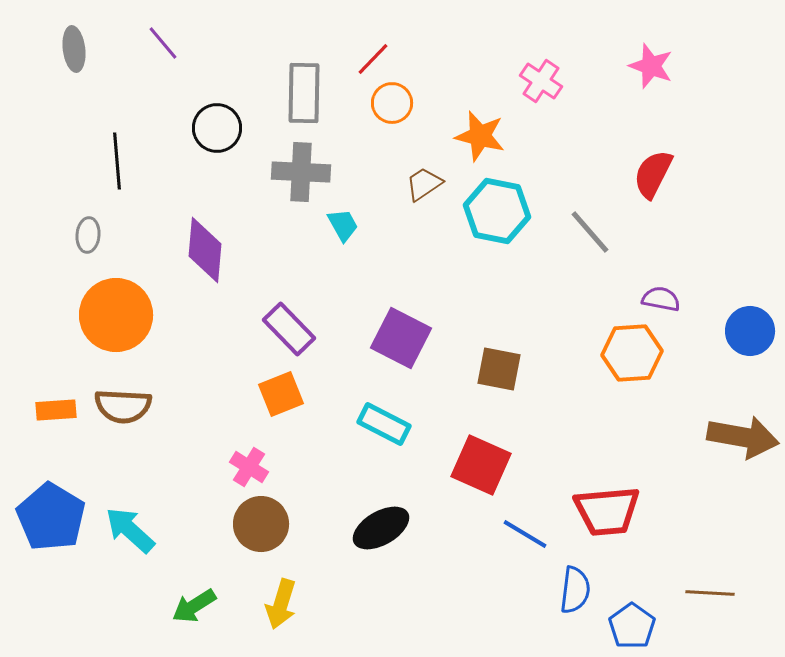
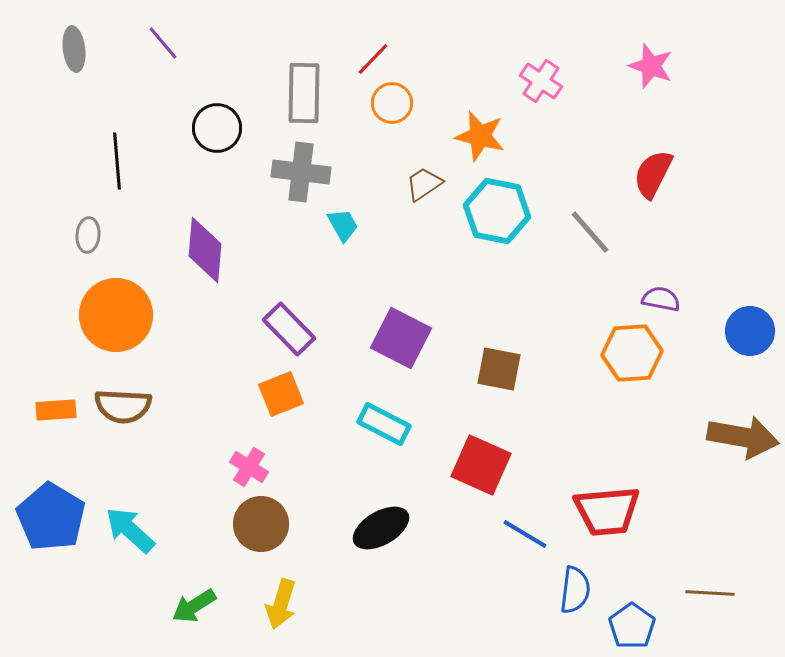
gray cross at (301, 172): rotated 4 degrees clockwise
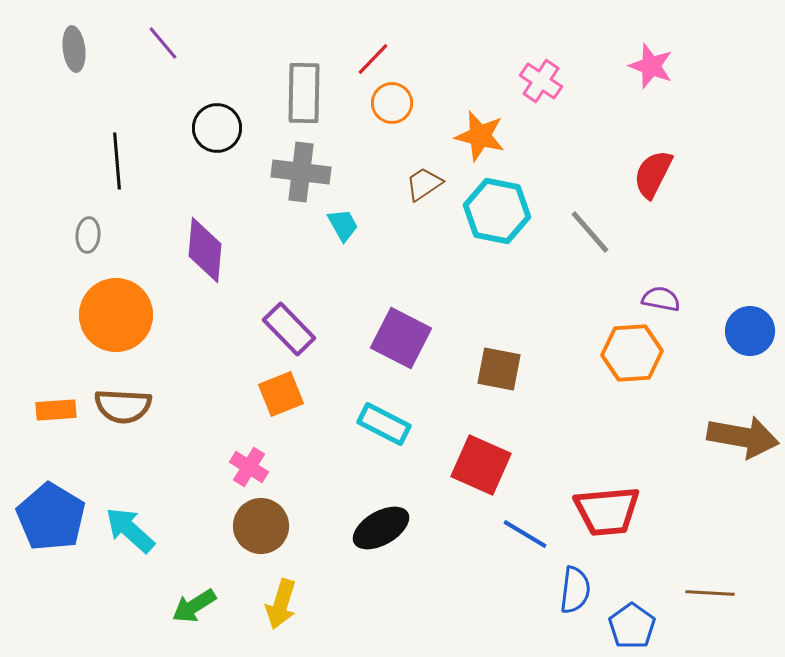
brown circle at (261, 524): moved 2 px down
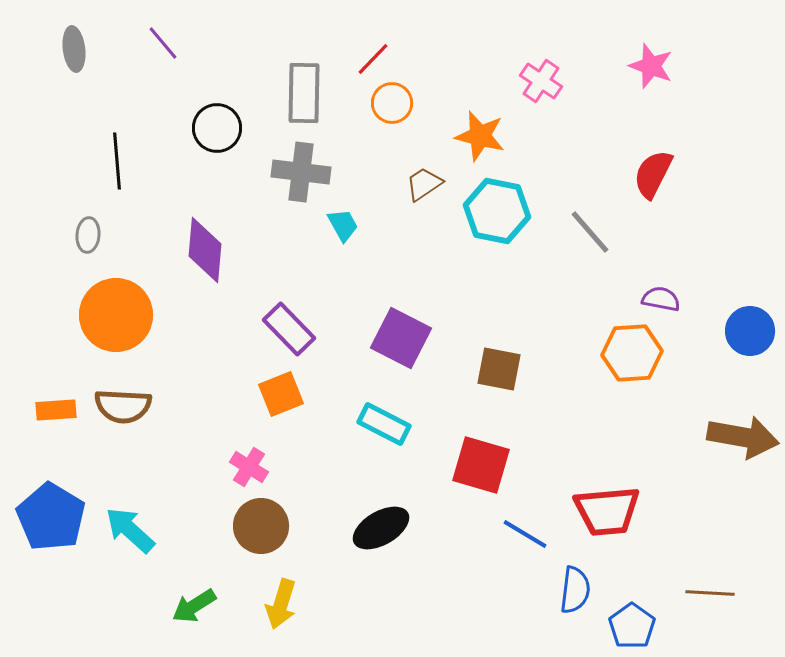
red square at (481, 465): rotated 8 degrees counterclockwise
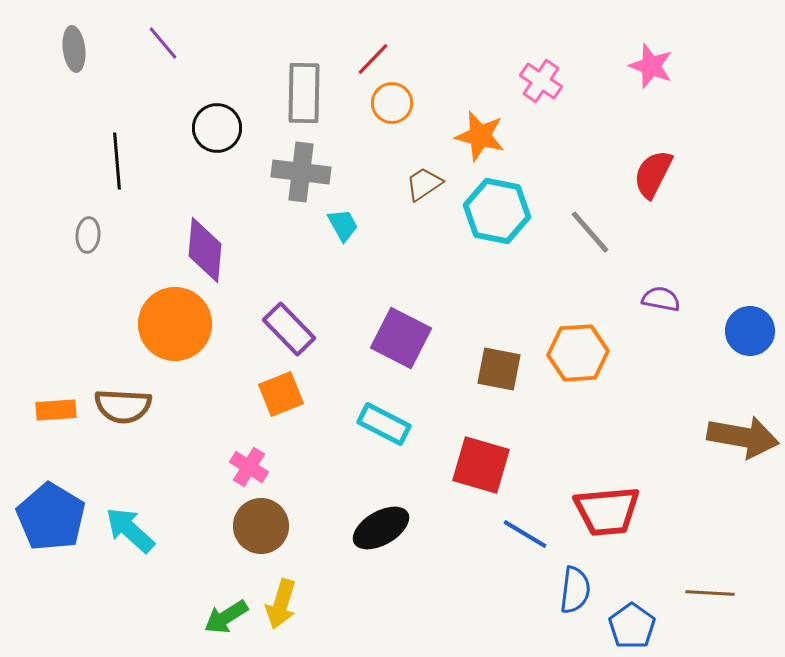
orange circle at (116, 315): moved 59 px right, 9 px down
orange hexagon at (632, 353): moved 54 px left
green arrow at (194, 606): moved 32 px right, 11 px down
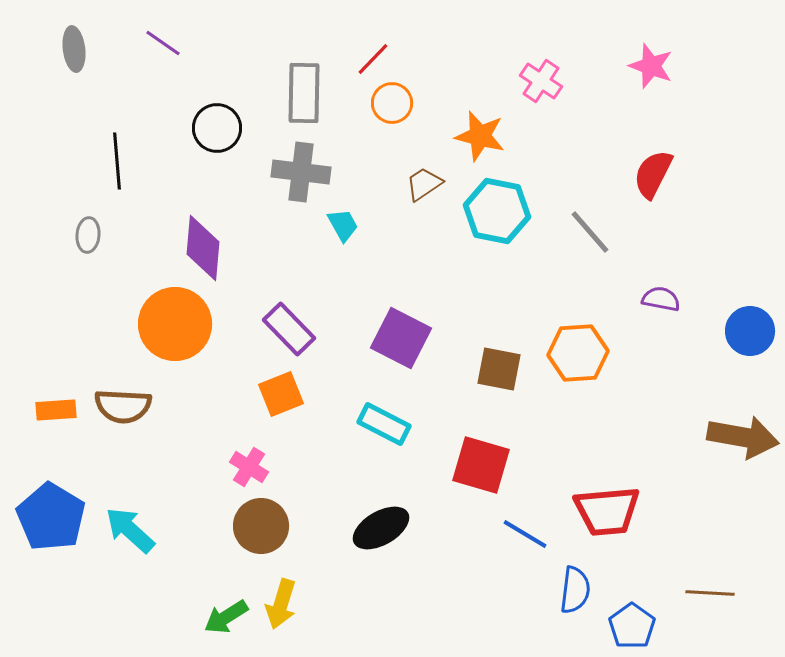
purple line at (163, 43): rotated 15 degrees counterclockwise
purple diamond at (205, 250): moved 2 px left, 2 px up
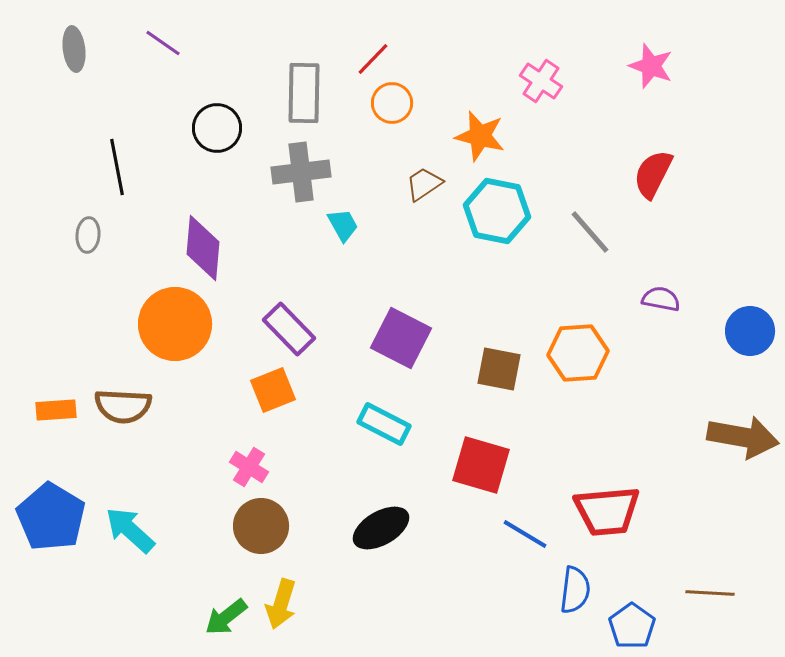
black line at (117, 161): moved 6 px down; rotated 6 degrees counterclockwise
gray cross at (301, 172): rotated 14 degrees counterclockwise
orange square at (281, 394): moved 8 px left, 4 px up
green arrow at (226, 617): rotated 6 degrees counterclockwise
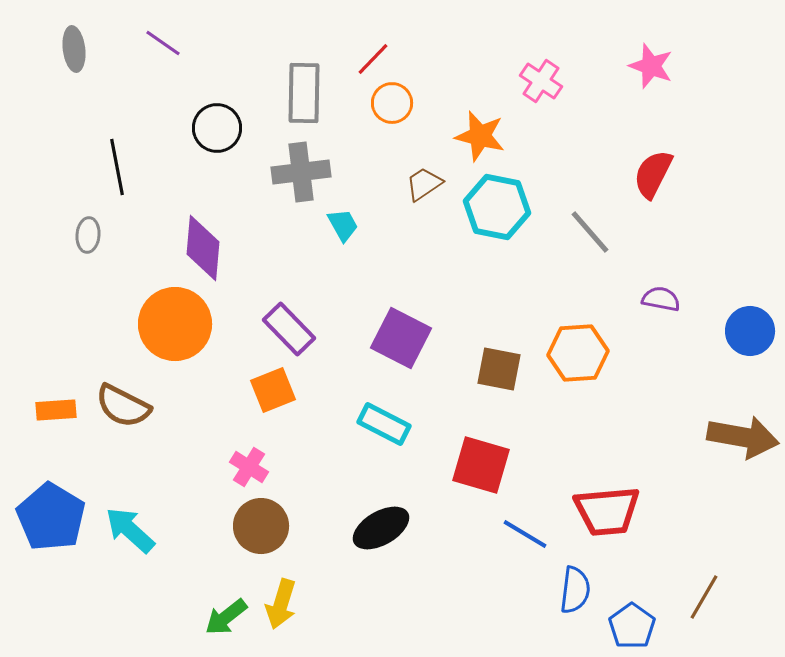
cyan hexagon at (497, 211): moved 4 px up
brown semicircle at (123, 406): rotated 24 degrees clockwise
brown line at (710, 593): moved 6 px left, 4 px down; rotated 63 degrees counterclockwise
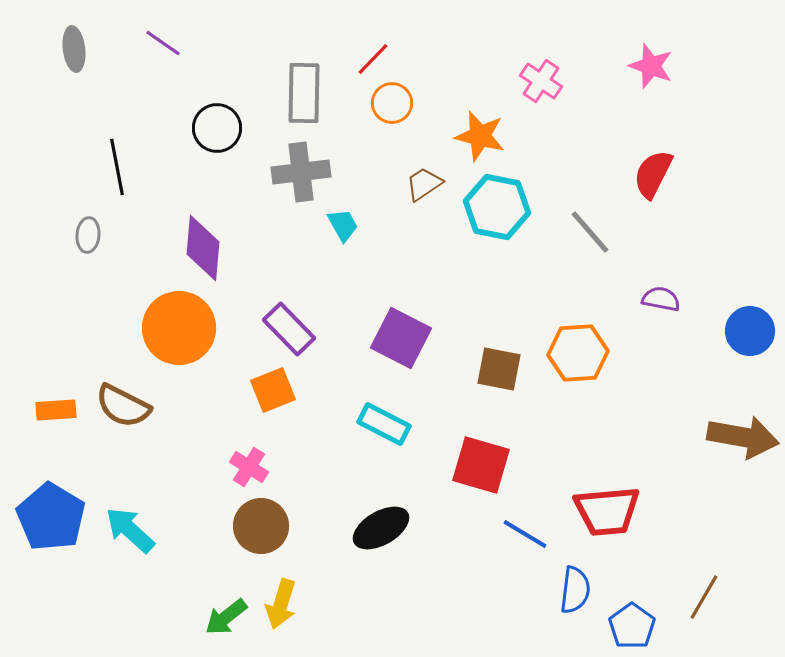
orange circle at (175, 324): moved 4 px right, 4 px down
